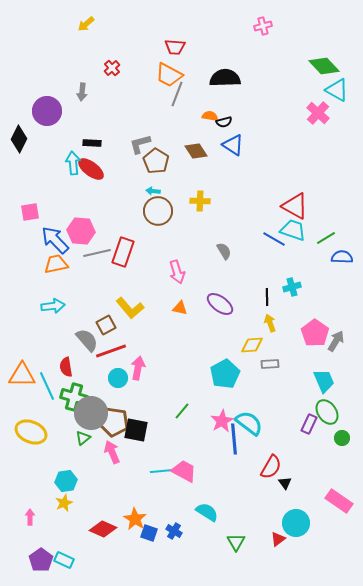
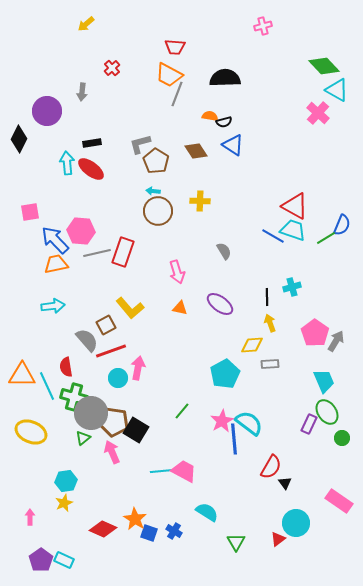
black rectangle at (92, 143): rotated 12 degrees counterclockwise
cyan arrow at (73, 163): moved 6 px left
blue line at (274, 239): moved 1 px left, 3 px up
blue semicircle at (342, 257): moved 32 px up; rotated 110 degrees clockwise
black square at (136, 430): rotated 20 degrees clockwise
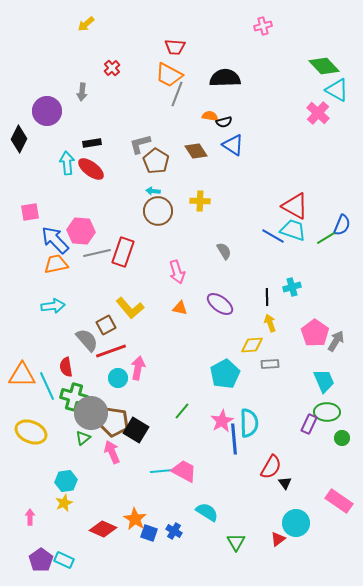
green ellipse at (327, 412): rotated 55 degrees counterclockwise
cyan semicircle at (249, 423): rotated 52 degrees clockwise
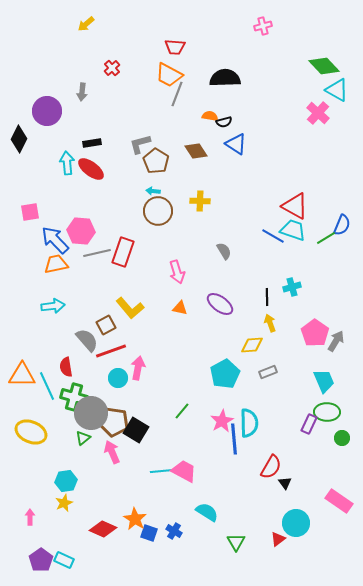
blue triangle at (233, 145): moved 3 px right, 1 px up
gray rectangle at (270, 364): moved 2 px left, 8 px down; rotated 18 degrees counterclockwise
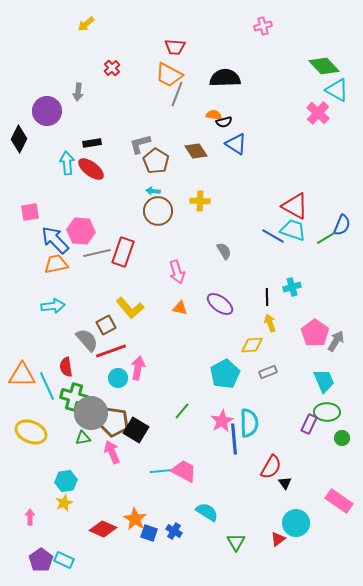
gray arrow at (82, 92): moved 4 px left
orange semicircle at (210, 116): moved 4 px right, 1 px up
green triangle at (83, 438): rotated 28 degrees clockwise
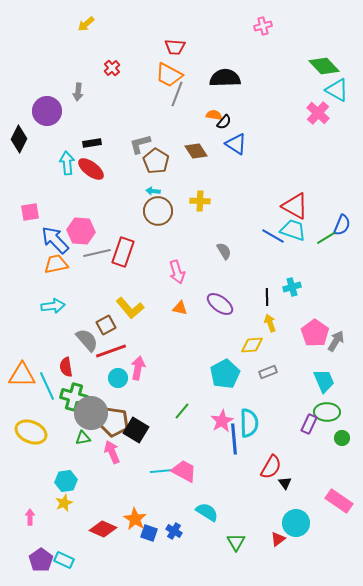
black semicircle at (224, 122): rotated 35 degrees counterclockwise
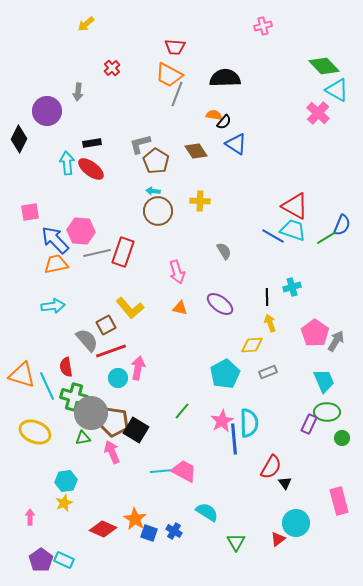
orange triangle at (22, 375): rotated 16 degrees clockwise
yellow ellipse at (31, 432): moved 4 px right
pink rectangle at (339, 501): rotated 40 degrees clockwise
